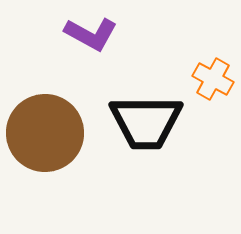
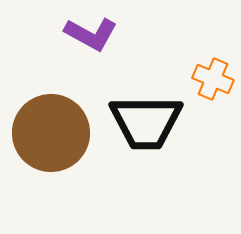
orange cross: rotated 6 degrees counterclockwise
brown circle: moved 6 px right
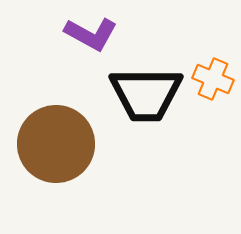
black trapezoid: moved 28 px up
brown circle: moved 5 px right, 11 px down
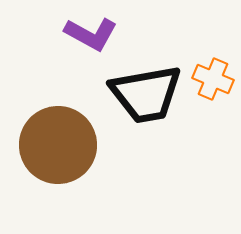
black trapezoid: rotated 10 degrees counterclockwise
brown circle: moved 2 px right, 1 px down
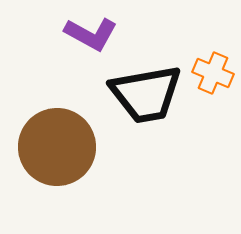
orange cross: moved 6 px up
brown circle: moved 1 px left, 2 px down
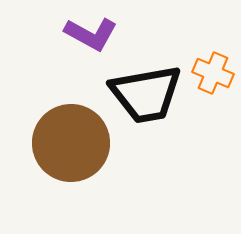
brown circle: moved 14 px right, 4 px up
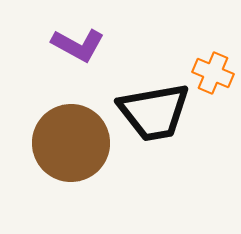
purple L-shape: moved 13 px left, 11 px down
black trapezoid: moved 8 px right, 18 px down
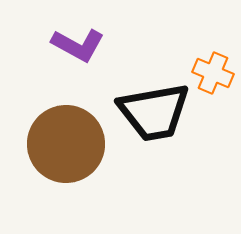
brown circle: moved 5 px left, 1 px down
